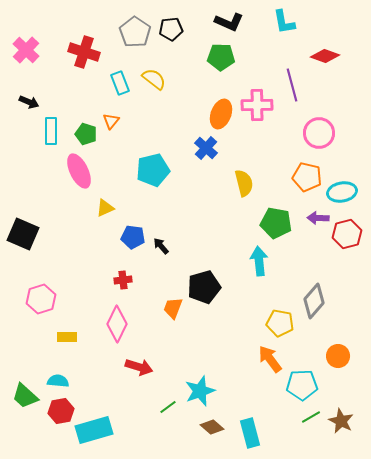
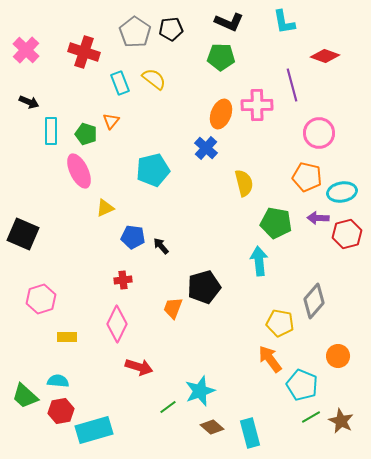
cyan pentagon at (302, 385): rotated 24 degrees clockwise
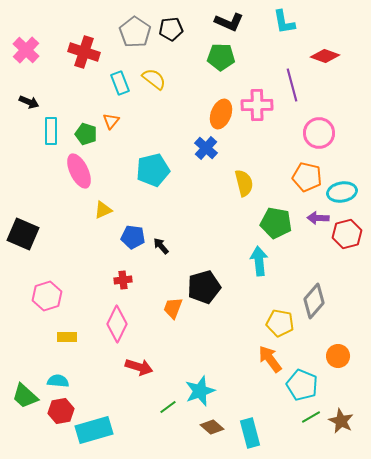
yellow triangle at (105, 208): moved 2 px left, 2 px down
pink hexagon at (41, 299): moved 6 px right, 3 px up
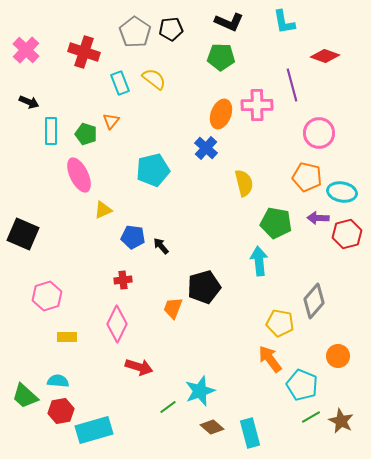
pink ellipse at (79, 171): moved 4 px down
cyan ellipse at (342, 192): rotated 20 degrees clockwise
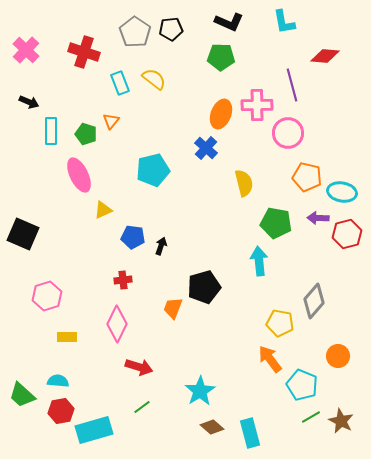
red diamond at (325, 56): rotated 16 degrees counterclockwise
pink circle at (319, 133): moved 31 px left
black arrow at (161, 246): rotated 60 degrees clockwise
cyan star at (200, 391): rotated 12 degrees counterclockwise
green trapezoid at (25, 396): moved 3 px left, 1 px up
green line at (168, 407): moved 26 px left
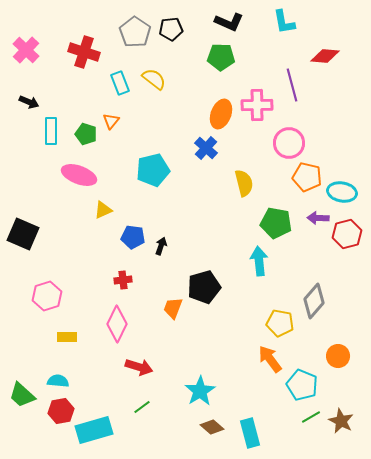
pink circle at (288, 133): moved 1 px right, 10 px down
pink ellipse at (79, 175): rotated 44 degrees counterclockwise
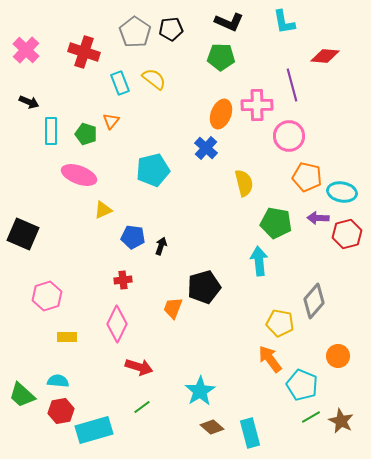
pink circle at (289, 143): moved 7 px up
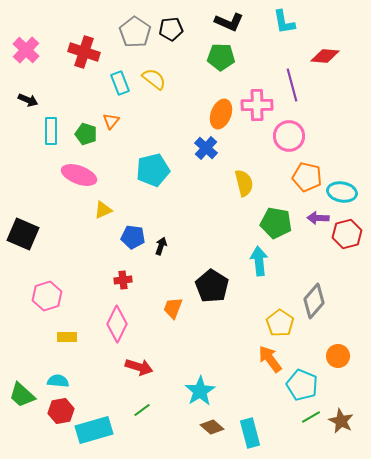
black arrow at (29, 102): moved 1 px left, 2 px up
black pentagon at (204, 287): moved 8 px right, 1 px up; rotated 24 degrees counterclockwise
yellow pentagon at (280, 323): rotated 24 degrees clockwise
green line at (142, 407): moved 3 px down
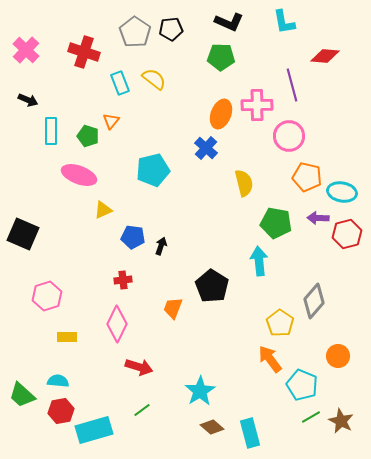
green pentagon at (86, 134): moved 2 px right, 2 px down
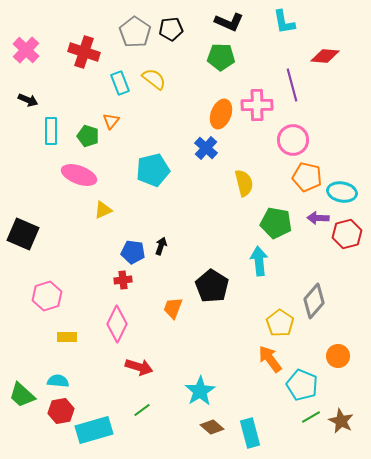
pink circle at (289, 136): moved 4 px right, 4 px down
blue pentagon at (133, 237): moved 15 px down
